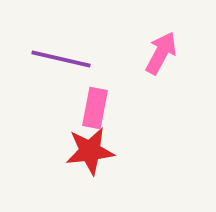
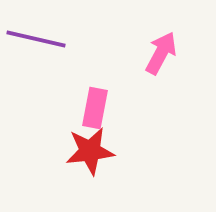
purple line: moved 25 px left, 20 px up
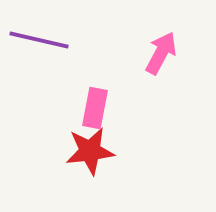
purple line: moved 3 px right, 1 px down
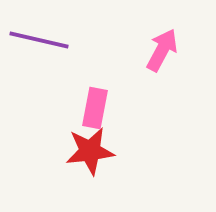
pink arrow: moved 1 px right, 3 px up
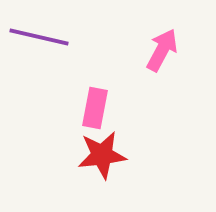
purple line: moved 3 px up
red star: moved 12 px right, 4 px down
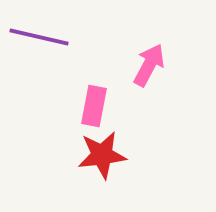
pink arrow: moved 13 px left, 15 px down
pink rectangle: moved 1 px left, 2 px up
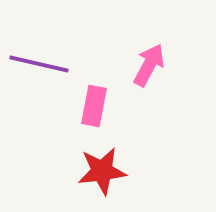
purple line: moved 27 px down
red star: moved 16 px down
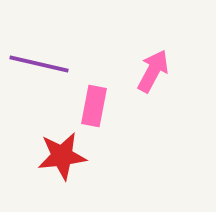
pink arrow: moved 4 px right, 6 px down
red star: moved 40 px left, 15 px up
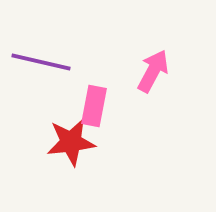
purple line: moved 2 px right, 2 px up
red star: moved 9 px right, 14 px up
